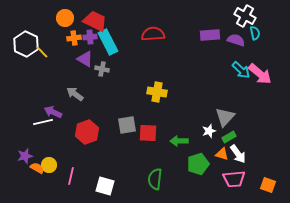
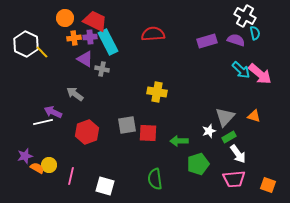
purple rectangle: moved 3 px left, 6 px down; rotated 12 degrees counterclockwise
orange triangle: moved 32 px right, 38 px up
green semicircle: rotated 15 degrees counterclockwise
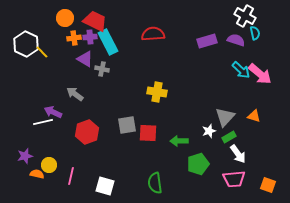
orange semicircle: moved 6 px down; rotated 16 degrees counterclockwise
green semicircle: moved 4 px down
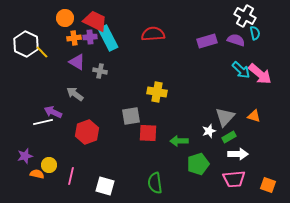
cyan rectangle: moved 4 px up
purple triangle: moved 8 px left, 3 px down
gray cross: moved 2 px left, 2 px down
gray square: moved 4 px right, 9 px up
white arrow: rotated 54 degrees counterclockwise
